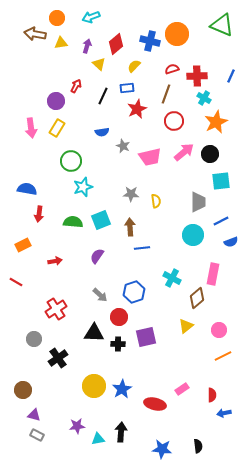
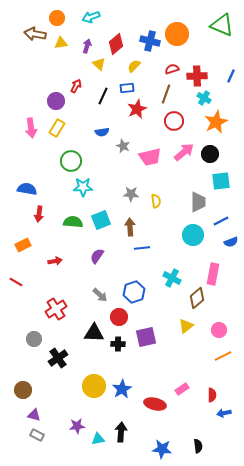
cyan star at (83, 187): rotated 18 degrees clockwise
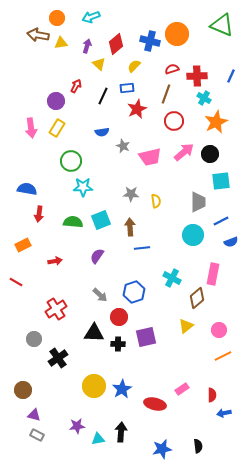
brown arrow at (35, 34): moved 3 px right, 1 px down
blue star at (162, 449): rotated 18 degrees counterclockwise
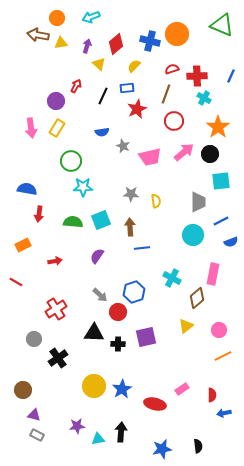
orange star at (216, 122): moved 2 px right, 5 px down; rotated 10 degrees counterclockwise
red circle at (119, 317): moved 1 px left, 5 px up
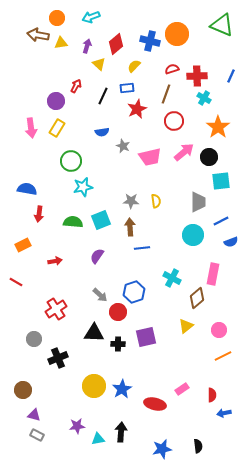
black circle at (210, 154): moved 1 px left, 3 px down
cyan star at (83, 187): rotated 12 degrees counterclockwise
gray star at (131, 194): moved 7 px down
black cross at (58, 358): rotated 12 degrees clockwise
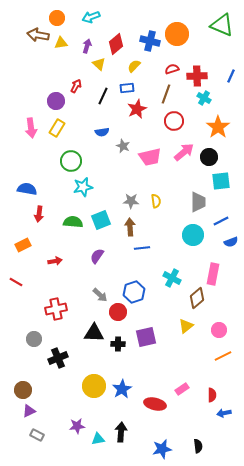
red cross at (56, 309): rotated 20 degrees clockwise
purple triangle at (34, 415): moved 5 px left, 4 px up; rotated 40 degrees counterclockwise
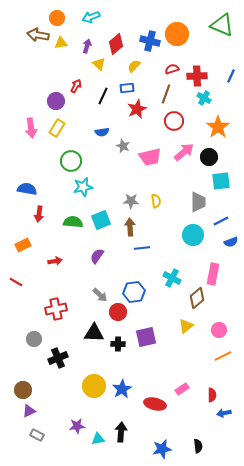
blue hexagon at (134, 292): rotated 10 degrees clockwise
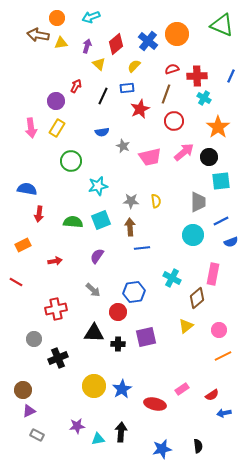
blue cross at (150, 41): moved 2 px left; rotated 24 degrees clockwise
red star at (137, 109): moved 3 px right
cyan star at (83, 187): moved 15 px right, 1 px up
gray arrow at (100, 295): moved 7 px left, 5 px up
red semicircle at (212, 395): rotated 56 degrees clockwise
